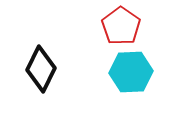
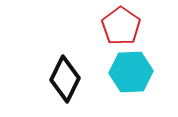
black diamond: moved 24 px right, 10 px down
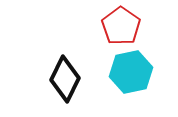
cyan hexagon: rotated 9 degrees counterclockwise
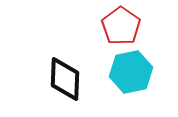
black diamond: rotated 24 degrees counterclockwise
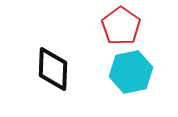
black diamond: moved 12 px left, 10 px up
